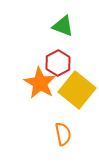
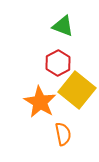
orange star: moved 19 px down
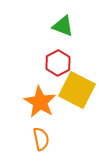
yellow square: rotated 12 degrees counterclockwise
orange semicircle: moved 22 px left, 5 px down
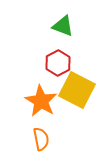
orange star: moved 1 px right, 1 px up
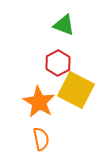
green triangle: moved 1 px right, 1 px up
yellow square: moved 1 px left
orange star: moved 2 px left, 1 px down
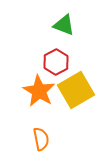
red hexagon: moved 2 px left, 1 px up
yellow square: rotated 33 degrees clockwise
orange star: moved 11 px up
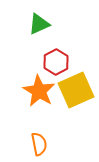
green triangle: moved 25 px left, 1 px up; rotated 45 degrees counterclockwise
yellow square: rotated 6 degrees clockwise
orange semicircle: moved 2 px left, 5 px down
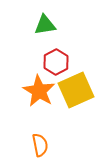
green triangle: moved 6 px right, 1 px down; rotated 15 degrees clockwise
orange semicircle: moved 1 px right, 1 px down
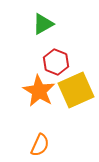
green triangle: moved 2 px left, 1 px up; rotated 20 degrees counterclockwise
red hexagon: rotated 10 degrees counterclockwise
orange semicircle: rotated 35 degrees clockwise
